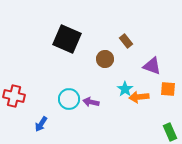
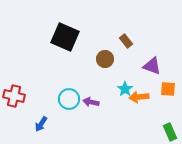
black square: moved 2 px left, 2 px up
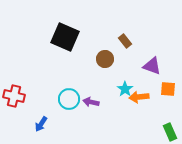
brown rectangle: moved 1 px left
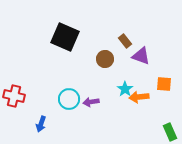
purple triangle: moved 11 px left, 10 px up
orange square: moved 4 px left, 5 px up
purple arrow: rotated 21 degrees counterclockwise
blue arrow: rotated 14 degrees counterclockwise
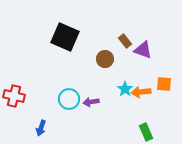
purple triangle: moved 2 px right, 6 px up
orange arrow: moved 2 px right, 5 px up
blue arrow: moved 4 px down
green rectangle: moved 24 px left
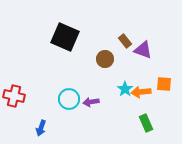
green rectangle: moved 9 px up
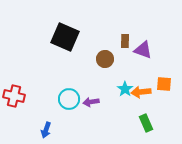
brown rectangle: rotated 40 degrees clockwise
blue arrow: moved 5 px right, 2 px down
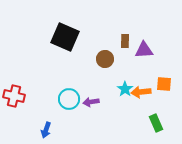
purple triangle: moved 1 px right; rotated 24 degrees counterclockwise
green rectangle: moved 10 px right
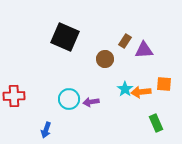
brown rectangle: rotated 32 degrees clockwise
red cross: rotated 15 degrees counterclockwise
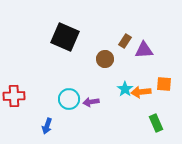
blue arrow: moved 1 px right, 4 px up
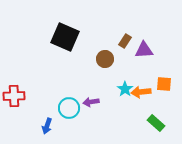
cyan circle: moved 9 px down
green rectangle: rotated 24 degrees counterclockwise
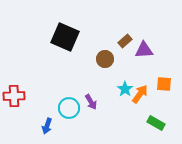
brown rectangle: rotated 16 degrees clockwise
orange arrow: moved 1 px left, 2 px down; rotated 132 degrees clockwise
purple arrow: rotated 112 degrees counterclockwise
green rectangle: rotated 12 degrees counterclockwise
